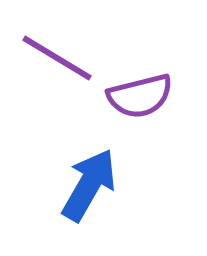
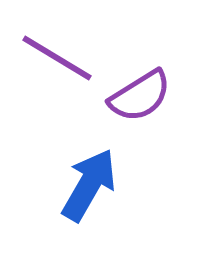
purple semicircle: rotated 18 degrees counterclockwise
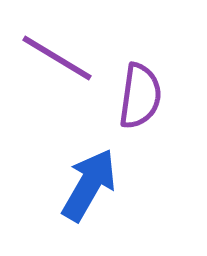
purple semicircle: rotated 50 degrees counterclockwise
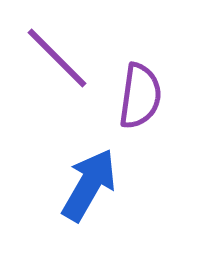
purple line: rotated 14 degrees clockwise
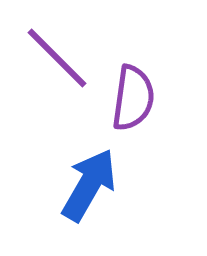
purple semicircle: moved 7 px left, 2 px down
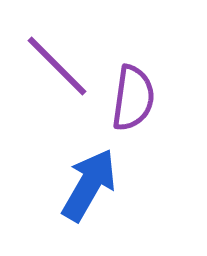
purple line: moved 8 px down
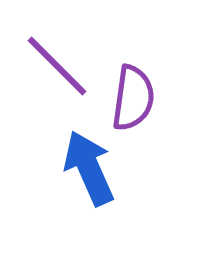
blue arrow: moved 17 px up; rotated 54 degrees counterclockwise
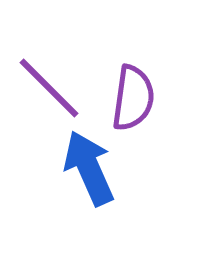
purple line: moved 8 px left, 22 px down
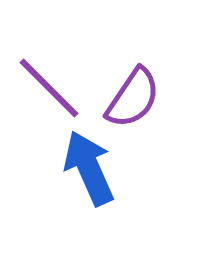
purple semicircle: rotated 26 degrees clockwise
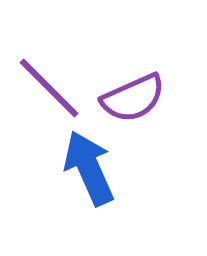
purple semicircle: rotated 32 degrees clockwise
